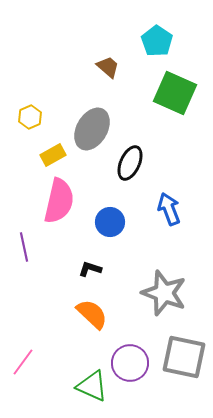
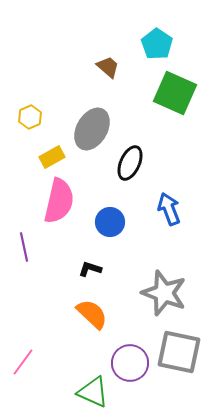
cyan pentagon: moved 3 px down
yellow rectangle: moved 1 px left, 2 px down
gray square: moved 5 px left, 5 px up
green triangle: moved 1 px right, 6 px down
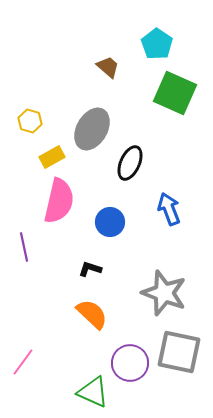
yellow hexagon: moved 4 px down; rotated 20 degrees counterclockwise
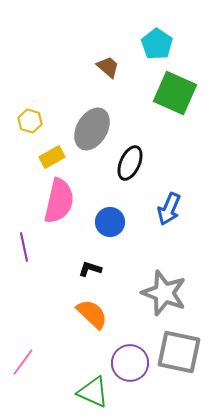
blue arrow: rotated 136 degrees counterclockwise
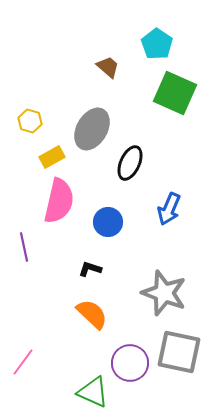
blue circle: moved 2 px left
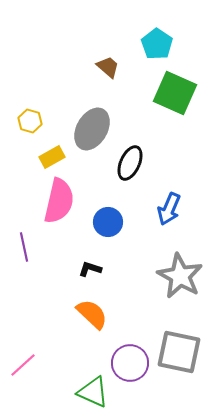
gray star: moved 16 px right, 17 px up; rotated 9 degrees clockwise
pink line: moved 3 px down; rotated 12 degrees clockwise
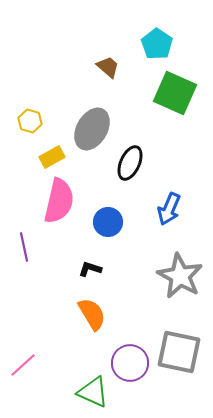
orange semicircle: rotated 16 degrees clockwise
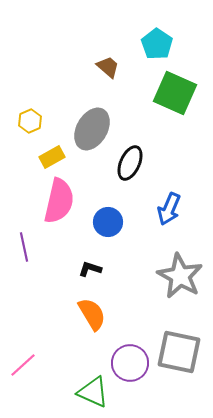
yellow hexagon: rotated 20 degrees clockwise
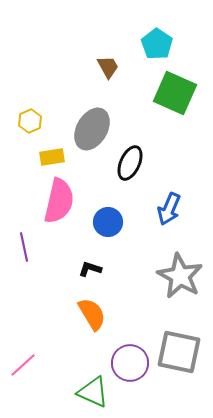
brown trapezoid: rotated 20 degrees clockwise
yellow rectangle: rotated 20 degrees clockwise
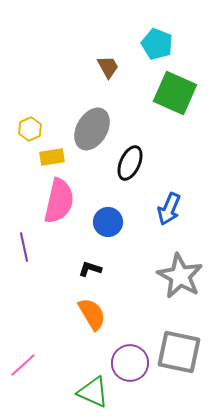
cyan pentagon: rotated 12 degrees counterclockwise
yellow hexagon: moved 8 px down
